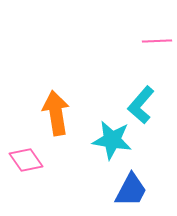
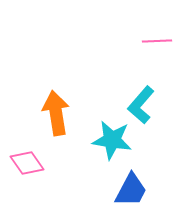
pink diamond: moved 1 px right, 3 px down
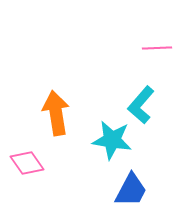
pink line: moved 7 px down
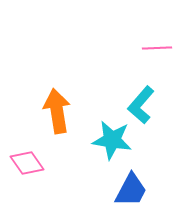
orange arrow: moved 1 px right, 2 px up
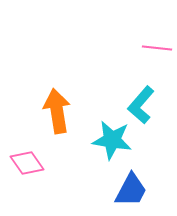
pink line: rotated 8 degrees clockwise
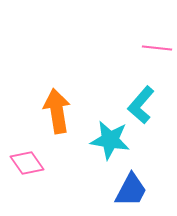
cyan star: moved 2 px left
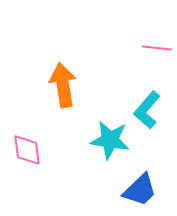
cyan L-shape: moved 6 px right, 5 px down
orange arrow: moved 6 px right, 26 px up
pink diamond: moved 13 px up; rotated 28 degrees clockwise
blue trapezoid: moved 9 px right; rotated 18 degrees clockwise
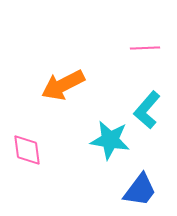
pink line: moved 12 px left; rotated 8 degrees counterclockwise
orange arrow: rotated 108 degrees counterclockwise
blue trapezoid: rotated 9 degrees counterclockwise
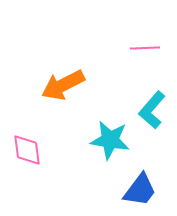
cyan L-shape: moved 5 px right
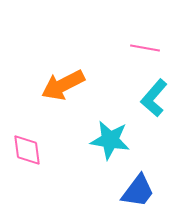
pink line: rotated 12 degrees clockwise
cyan L-shape: moved 2 px right, 12 px up
blue trapezoid: moved 2 px left, 1 px down
